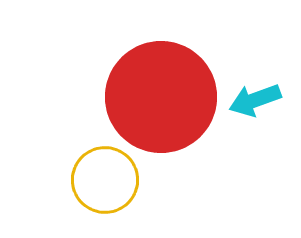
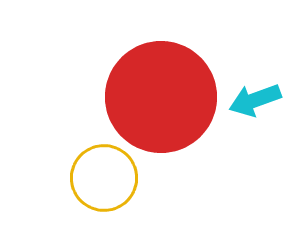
yellow circle: moved 1 px left, 2 px up
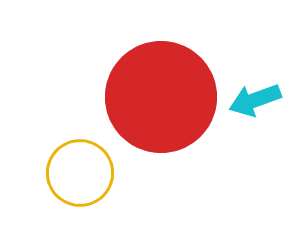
yellow circle: moved 24 px left, 5 px up
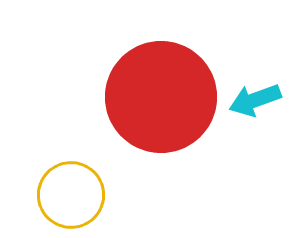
yellow circle: moved 9 px left, 22 px down
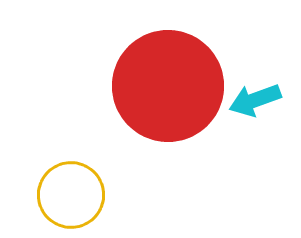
red circle: moved 7 px right, 11 px up
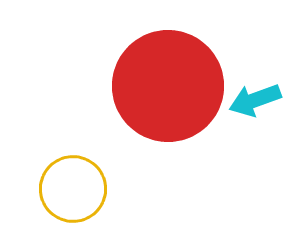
yellow circle: moved 2 px right, 6 px up
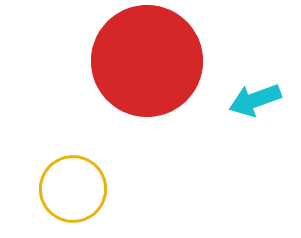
red circle: moved 21 px left, 25 px up
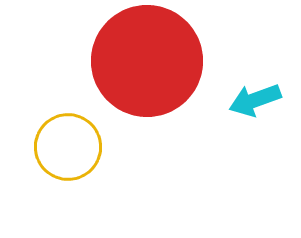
yellow circle: moved 5 px left, 42 px up
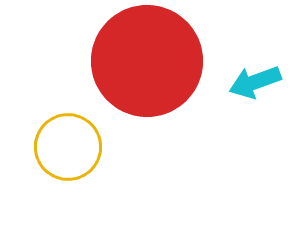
cyan arrow: moved 18 px up
